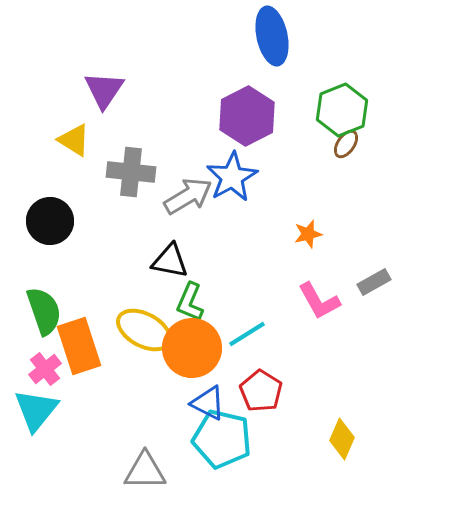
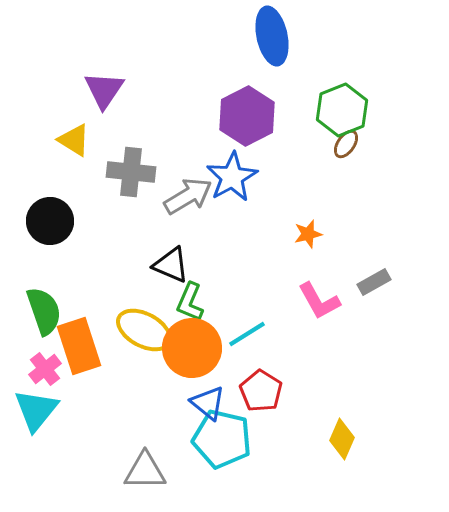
black triangle: moved 1 px right, 4 px down; rotated 12 degrees clockwise
blue triangle: rotated 12 degrees clockwise
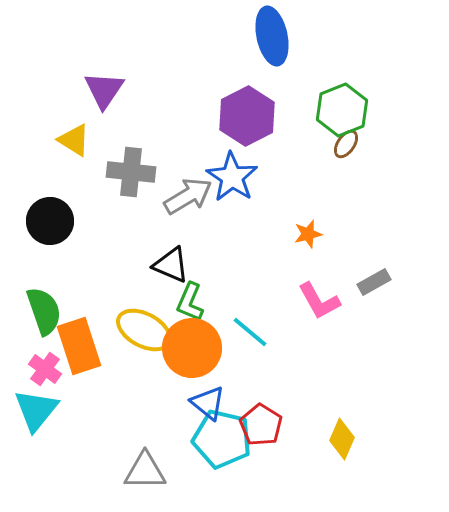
blue star: rotated 9 degrees counterclockwise
cyan line: moved 3 px right, 2 px up; rotated 72 degrees clockwise
pink cross: rotated 16 degrees counterclockwise
red pentagon: moved 34 px down
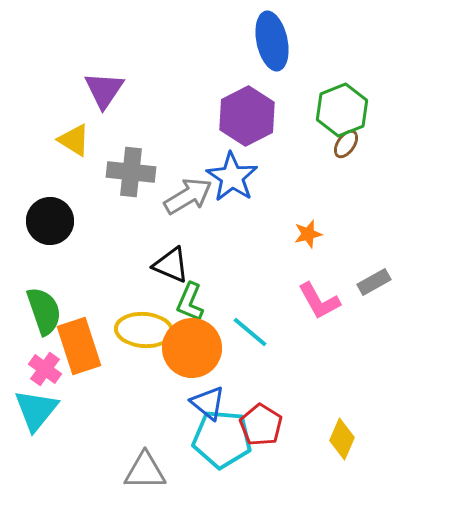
blue ellipse: moved 5 px down
yellow ellipse: rotated 24 degrees counterclockwise
cyan pentagon: rotated 8 degrees counterclockwise
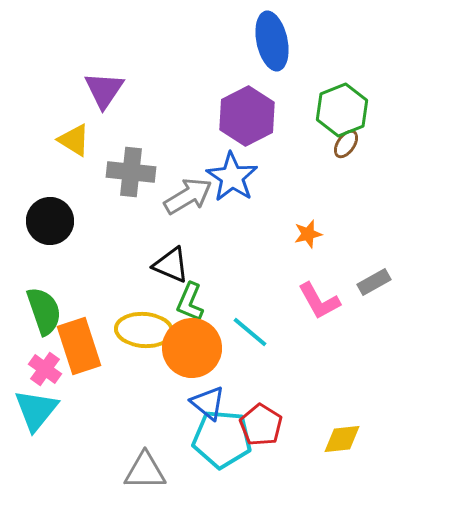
yellow diamond: rotated 60 degrees clockwise
